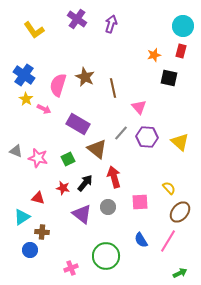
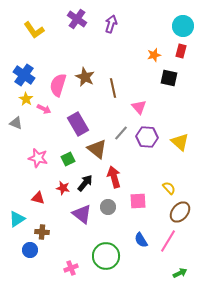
purple rectangle: rotated 30 degrees clockwise
gray triangle: moved 28 px up
pink square: moved 2 px left, 1 px up
cyan triangle: moved 5 px left, 2 px down
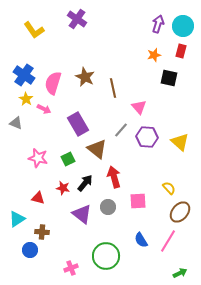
purple arrow: moved 47 px right
pink semicircle: moved 5 px left, 2 px up
gray line: moved 3 px up
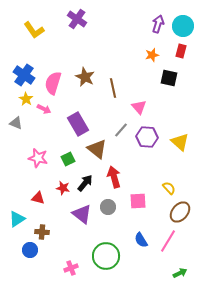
orange star: moved 2 px left
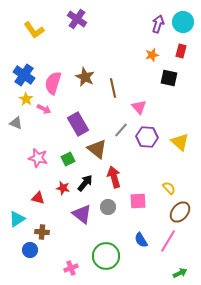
cyan circle: moved 4 px up
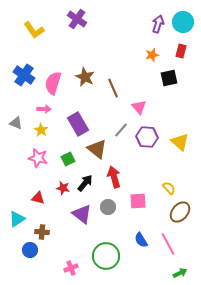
black square: rotated 24 degrees counterclockwise
brown line: rotated 12 degrees counterclockwise
yellow star: moved 15 px right, 31 px down
pink arrow: rotated 24 degrees counterclockwise
pink line: moved 3 px down; rotated 60 degrees counterclockwise
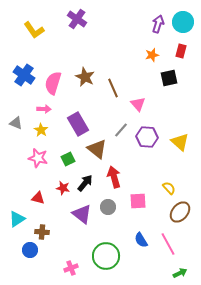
pink triangle: moved 1 px left, 3 px up
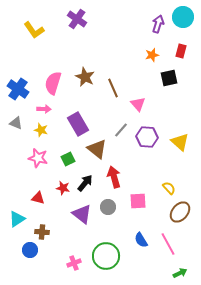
cyan circle: moved 5 px up
blue cross: moved 6 px left, 14 px down
yellow star: rotated 16 degrees counterclockwise
pink cross: moved 3 px right, 5 px up
